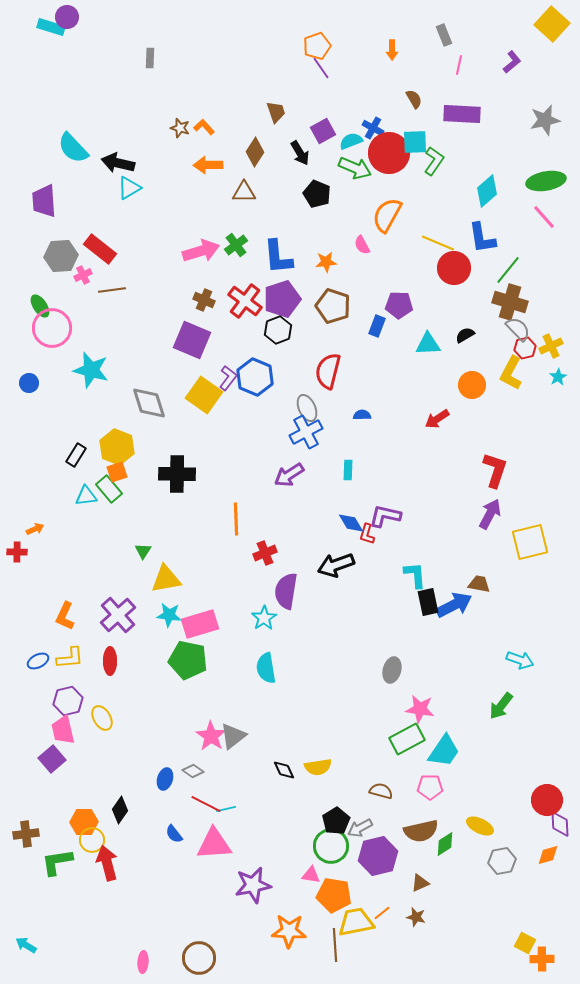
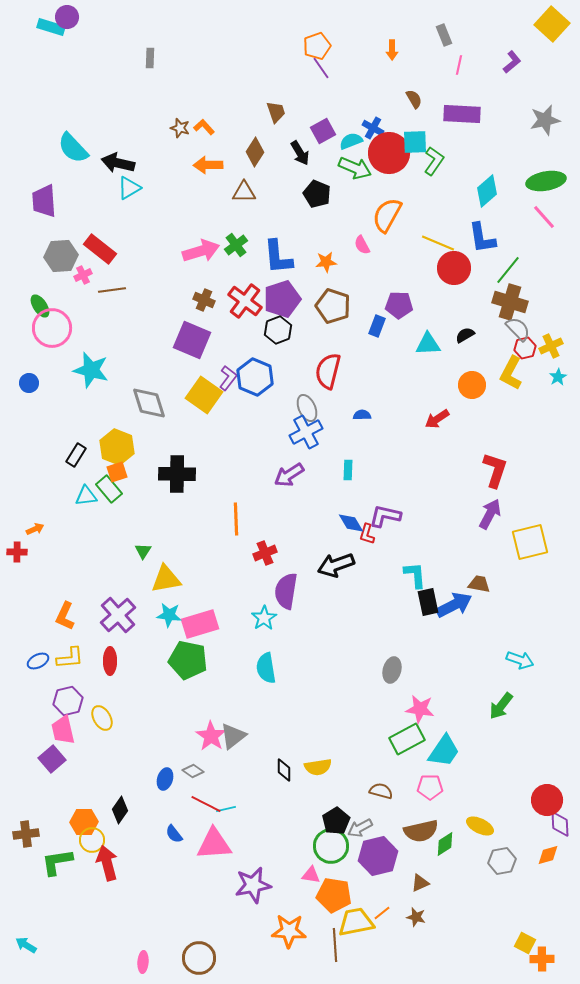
black diamond at (284, 770): rotated 25 degrees clockwise
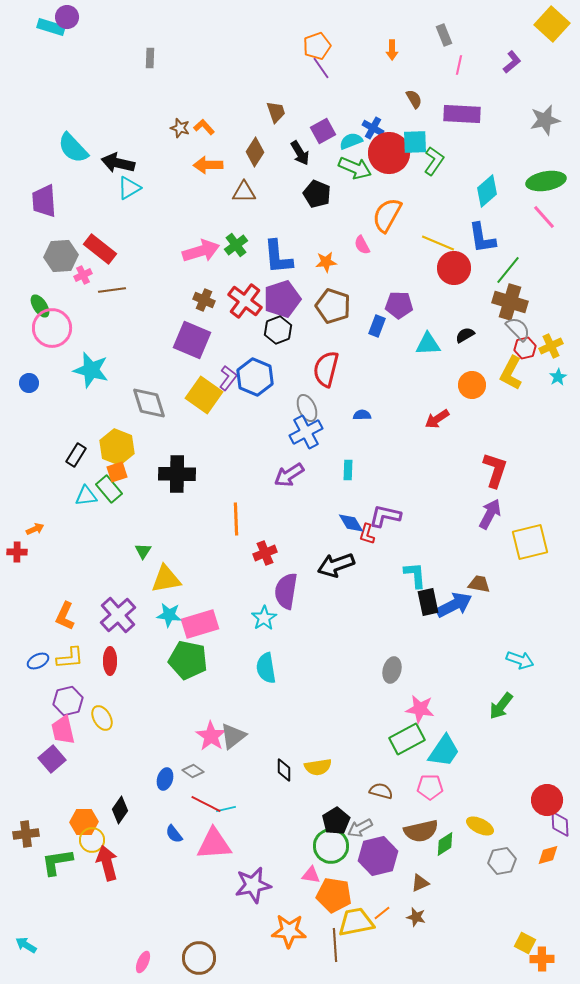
red semicircle at (328, 371): moved 2 px left, 2 px up
pink ellipse at (143, 962): rotated 20 degrees clockwise
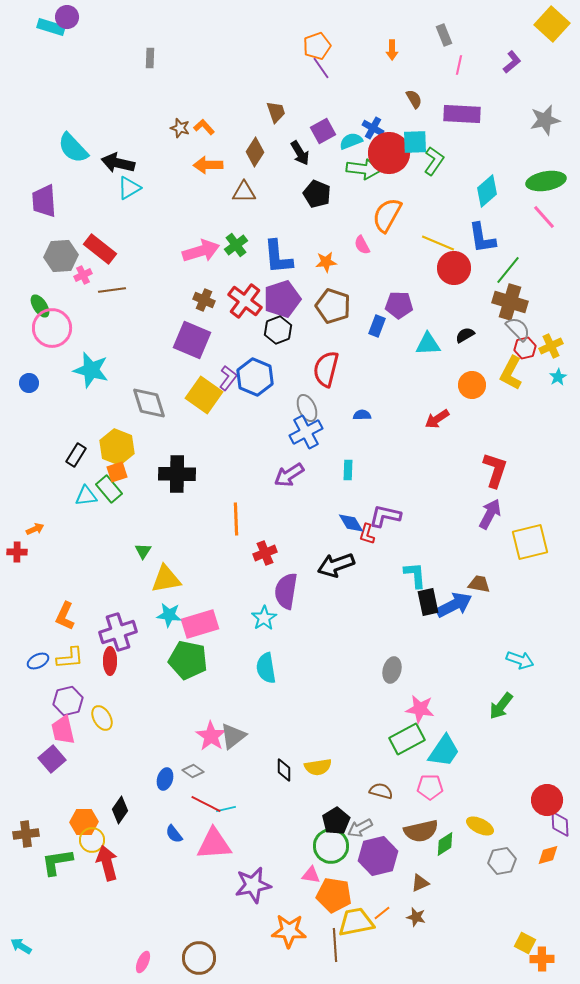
green arrow at (355, 168): moved 8 px right, 1 px down; rotated 16 degrees counterclockwise
purple cross at (118, 615): moved 17 px down; rotated 24 degrees clockwise
cyan arrow at (26, 945): moved 5 px left, 1 px down
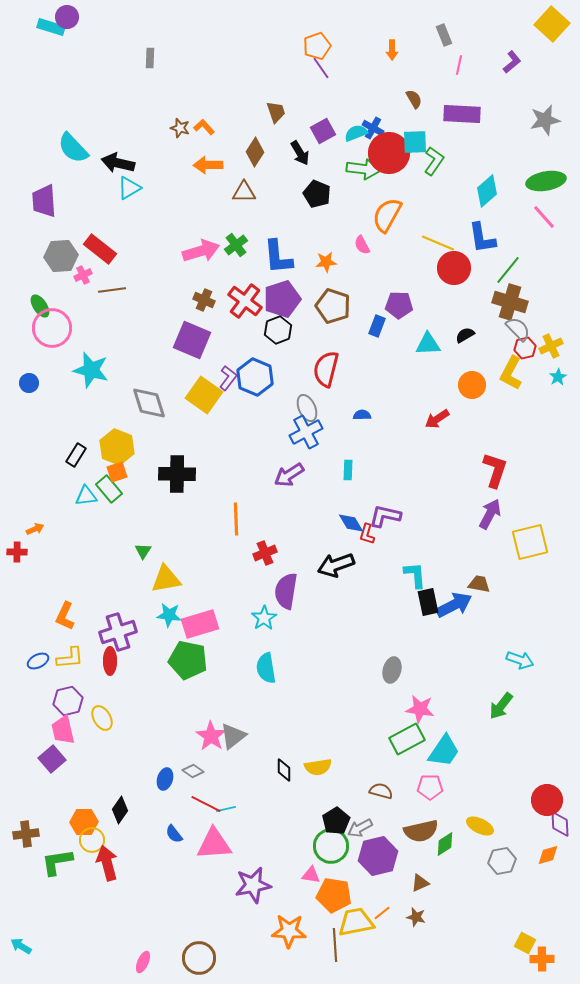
cyan semicircle at (351, 141): moved 5 px right, 8 px up
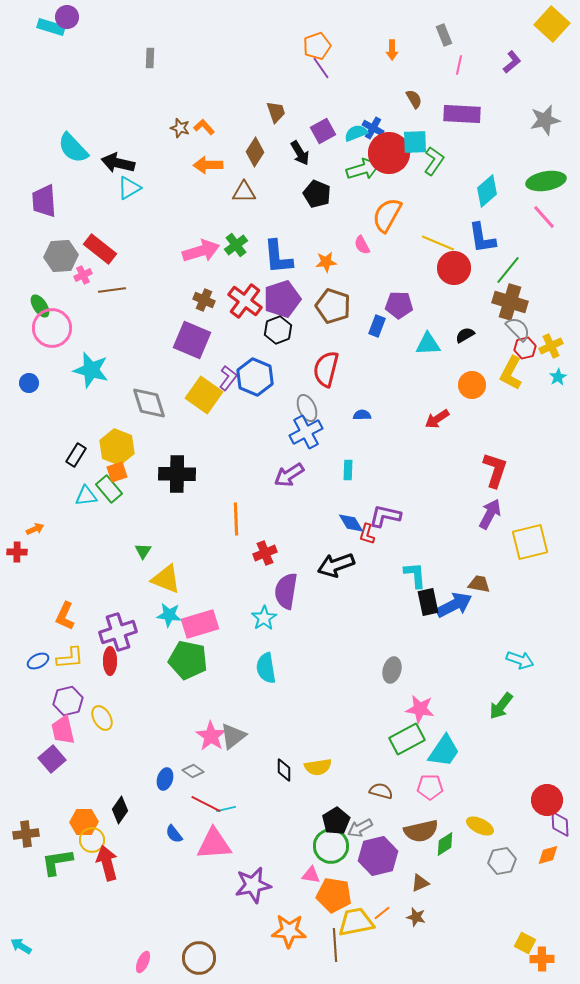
green arrow at (363, 169): rotated 24 degrees counterclockwise
yellow triangle at (166, 579): rotated 32 degrees clockwise
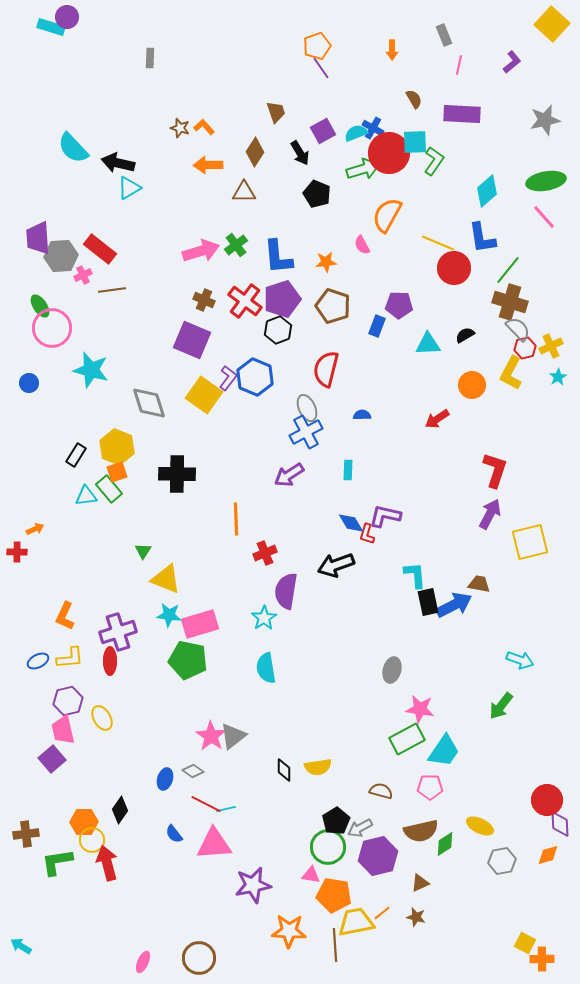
purple trapezoid at (44, 201): moved 6 px left, 37 px down
green circle at (331, 846): moved 3 px left, 1 px down
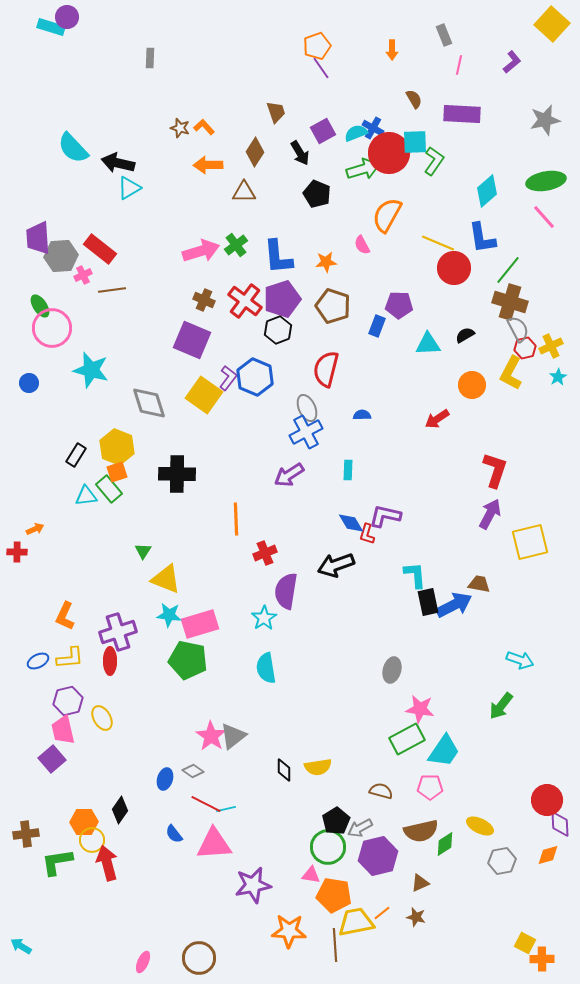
gray semicircle at (518, 329): rotated 16 degrees clockwise
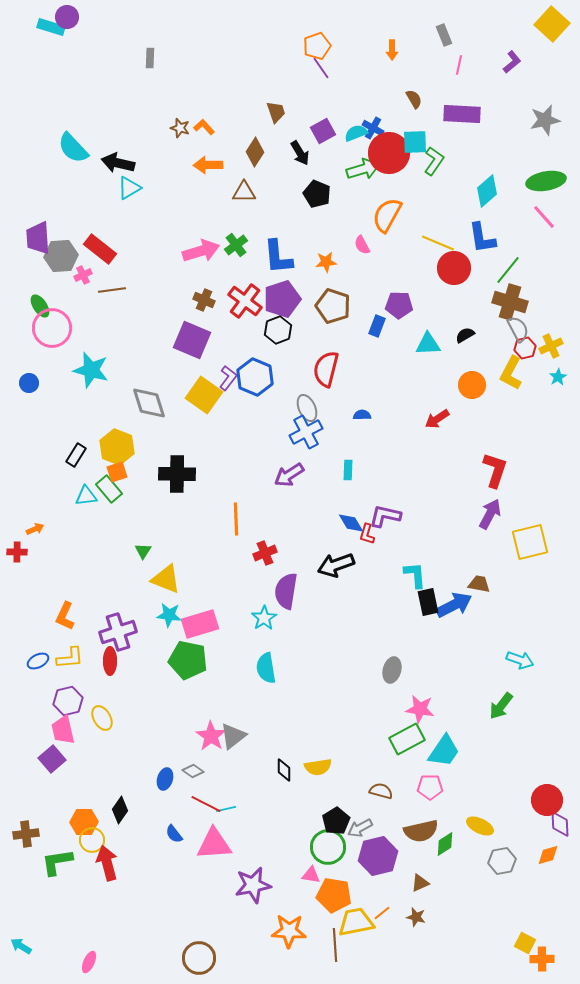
pink ellipse at (143, 962): moved 54 px left
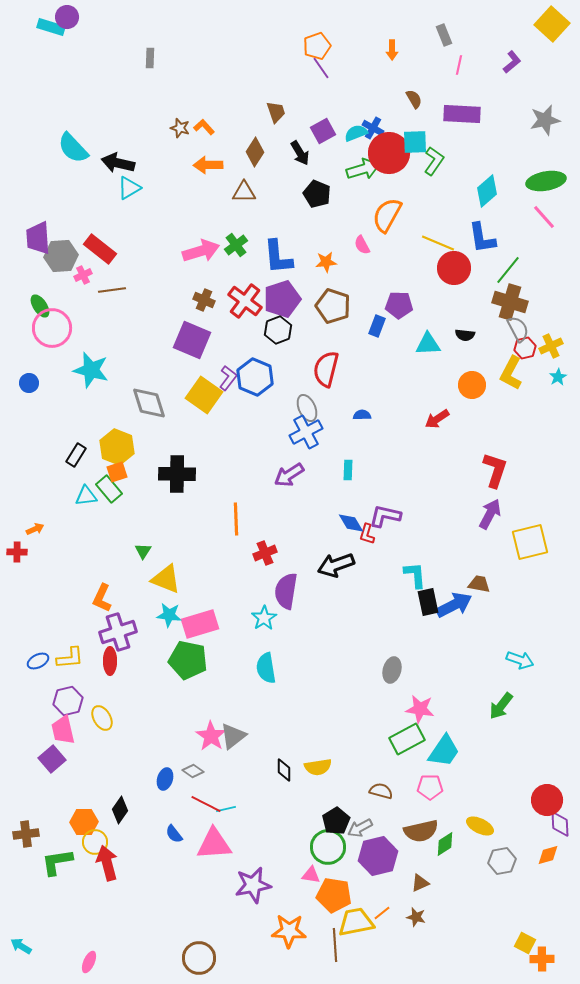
black semicircle at (465, 335): rotated 144 degrees counterclockwise
orange L-shape at (65, 616): moved 37 px right, 18 px up
yellow circle at (92, 840): moved 3 px right, 2 px down
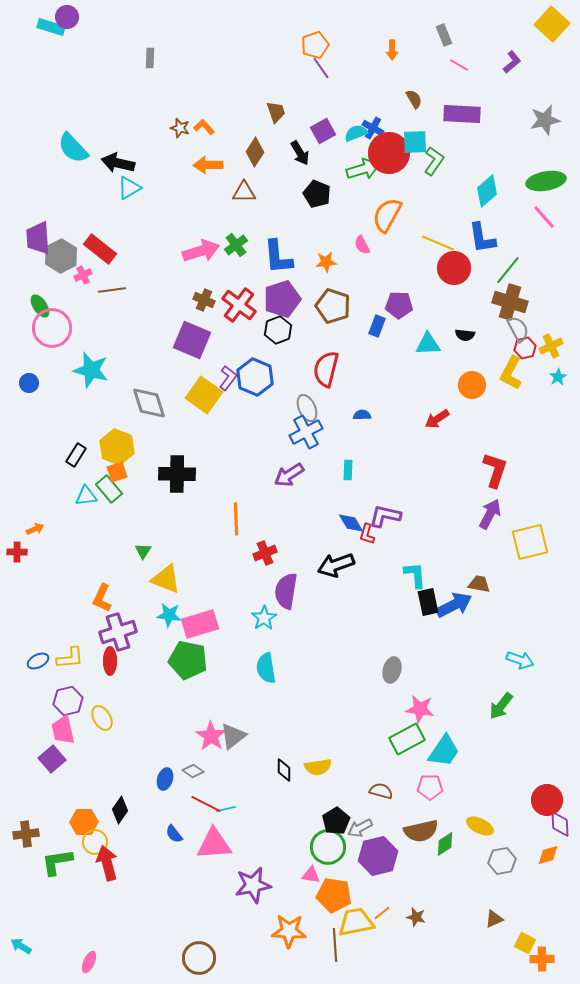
orange pentagon at (317, 46): moved 2 px left, 1 px up
pink line at (459, 65): rotated 72 degrees counterclockwise
gray hexagon at (61, 256): rotated 24 degrees counterclockwise
red cross at (245, 301): moved 6 px left, 4 px down
brown triangle at (420, 883): moved 74 px right, 36 px down
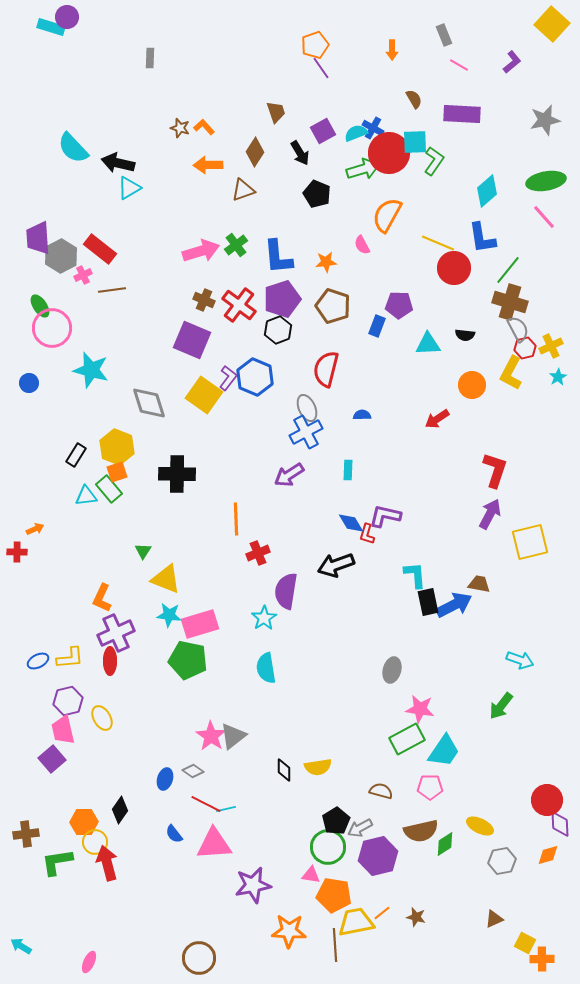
brown triangle at (244, 192): moved 1 px left, 2 px up; rotated 20 degrees counterclockwise
red cross at (265, 553): moved 7 px left
purple cross at (118, 632): moved 2 px left, 1 px down; rotated 6 degrees counterclockwise
